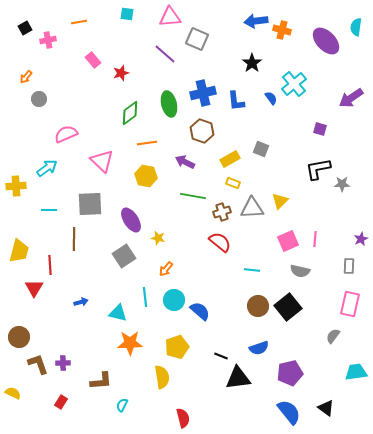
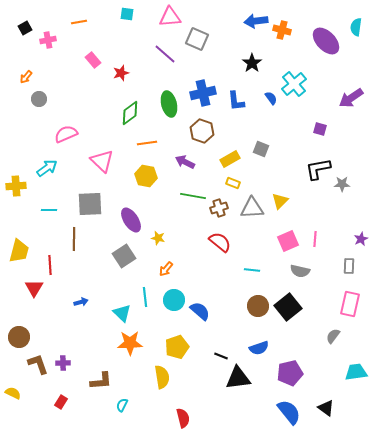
brown cross at (222, 212): moved 3 px left, 4 px up
cyan triangle at (118, 313): moved 4 px right; rotated 30 degrees clockwise
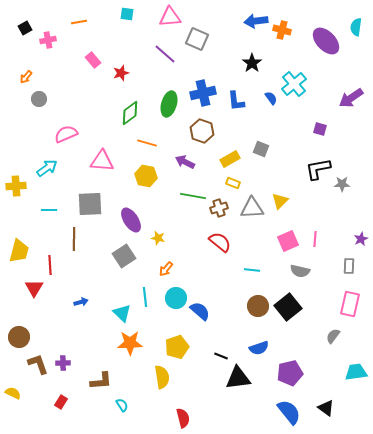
green ellipse at (169, 104): rotated 30 degrees clockwise
orange line at (147, 143): rotated 24 degrees clockwise
pink triangle at (102, 161): rotated 40 degrees counterclockwise
cyan circle at (174, 300): moved 2 px right, 2 px up
cyan semicircle at (122, 405): rotated 120 degrees clockwise
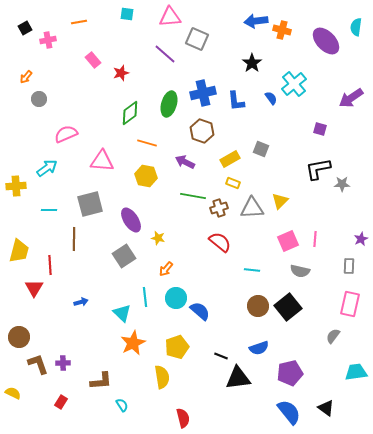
gray square at (90, 204): rotated 12 degrees counterclockwise
orange star at (130, 343): moved 3 px right; rotated 25 degrees counterclockwise
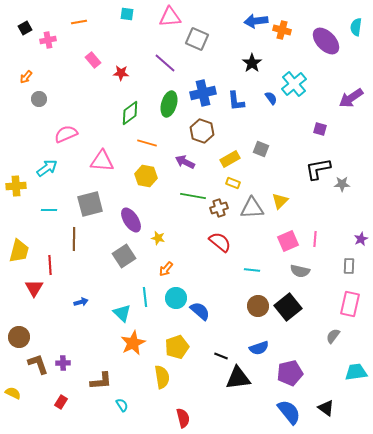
purple line at (165, 54): moved 9 px down
red star at (121, 73): rotated 21 degrees clockwise
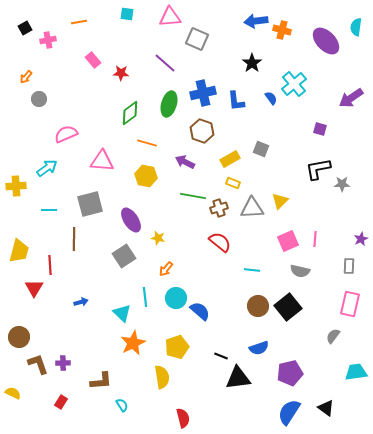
blue semicircle at (289, 412): rotated 108 degrees counterclockwise
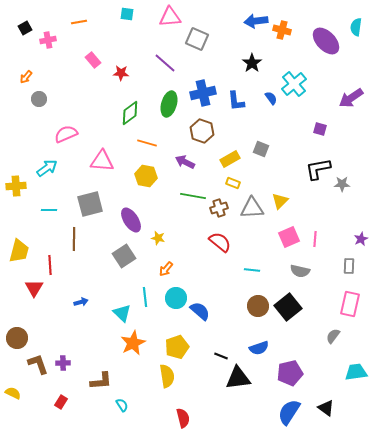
pink square at (288, 241): moved 1 px right, 4 px up
brown circle at (19, 337): moved 2 px left, 1 px down
yellow semicircle at (162, 377): moved 5 px right, 1 px up
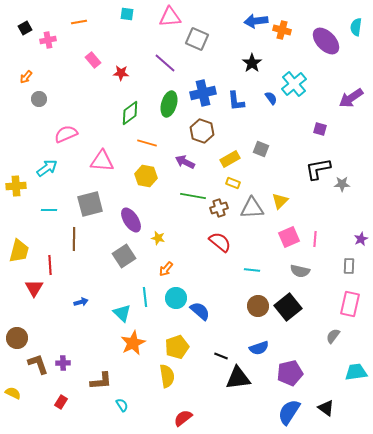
red semicircle at (183, 418): rotated 114 degrees counterclockwise
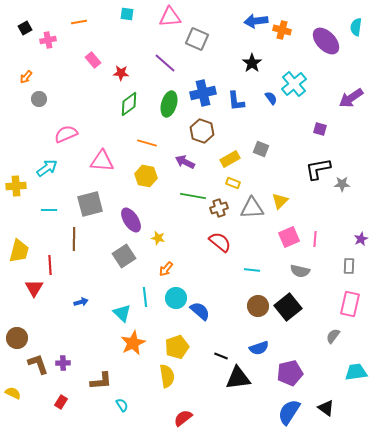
green diamond at (130, 113): moved 1 px left, 9 px up
